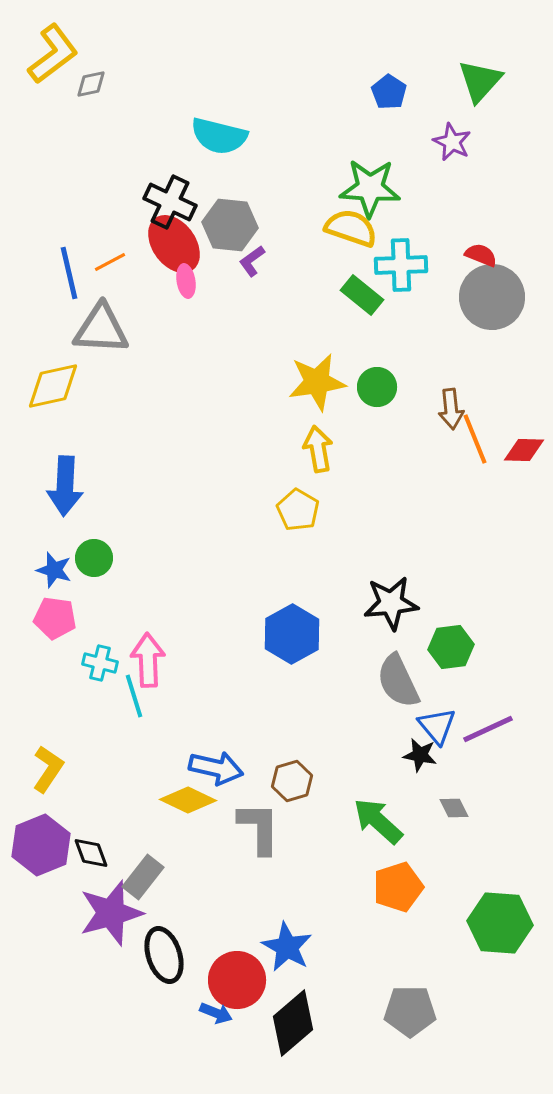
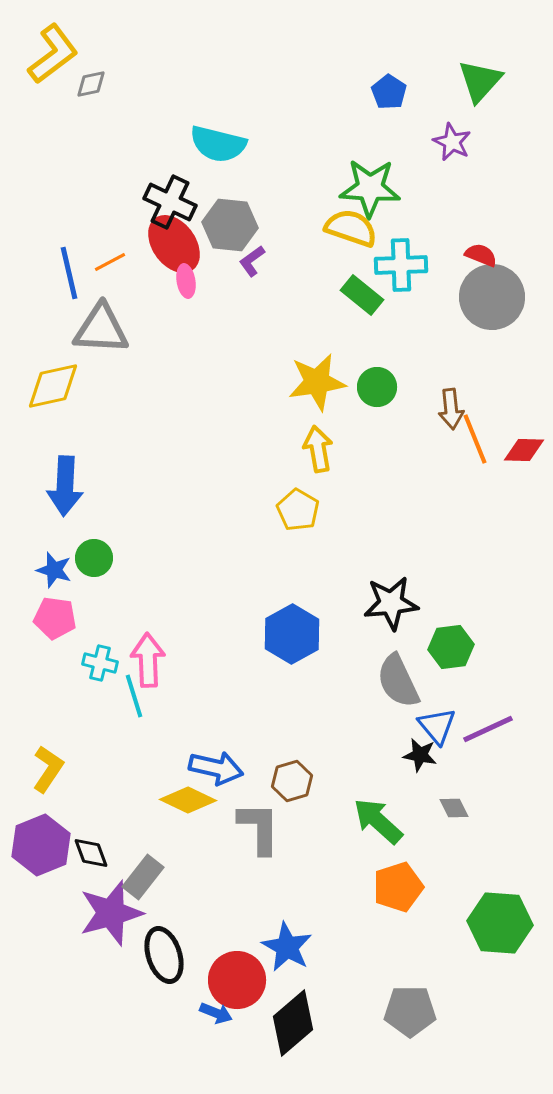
cyan semicircle at (219, 136): moved 1 px left, 8 px down
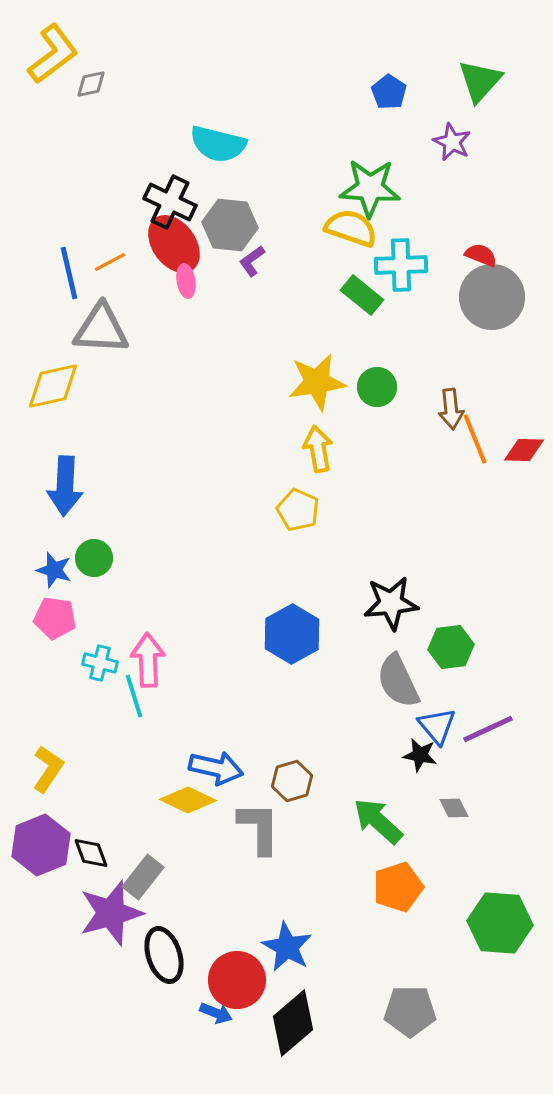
yellow pentagon at (298, 510): rotated 6 degrees counterclockwise
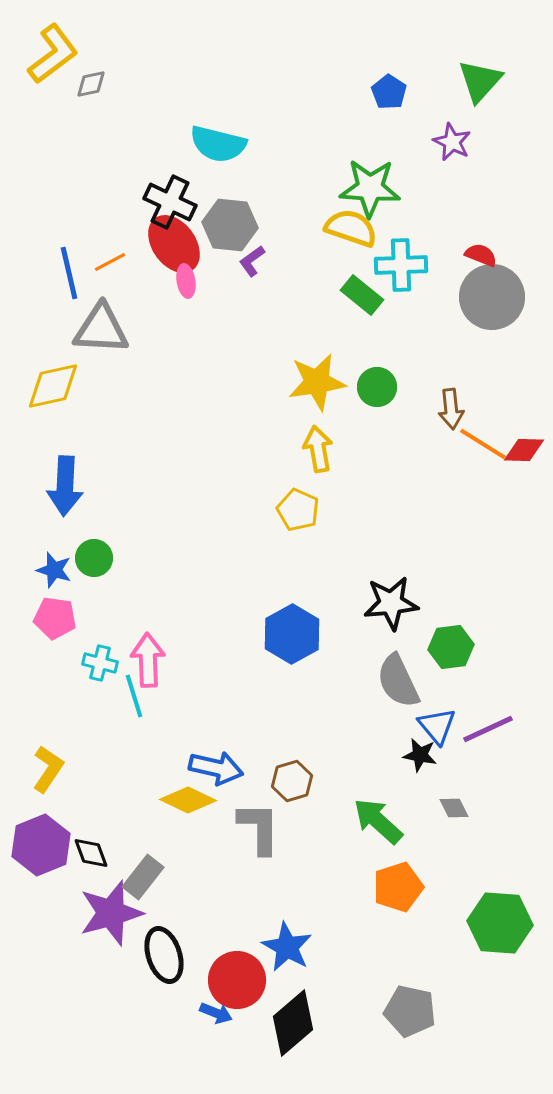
orange line at (475, 439): moved 8 px right, 5 px down; rotated 36 degrees counterclockwise
gray pentagon at (410, 1011): rotated 12 degrees clockwise
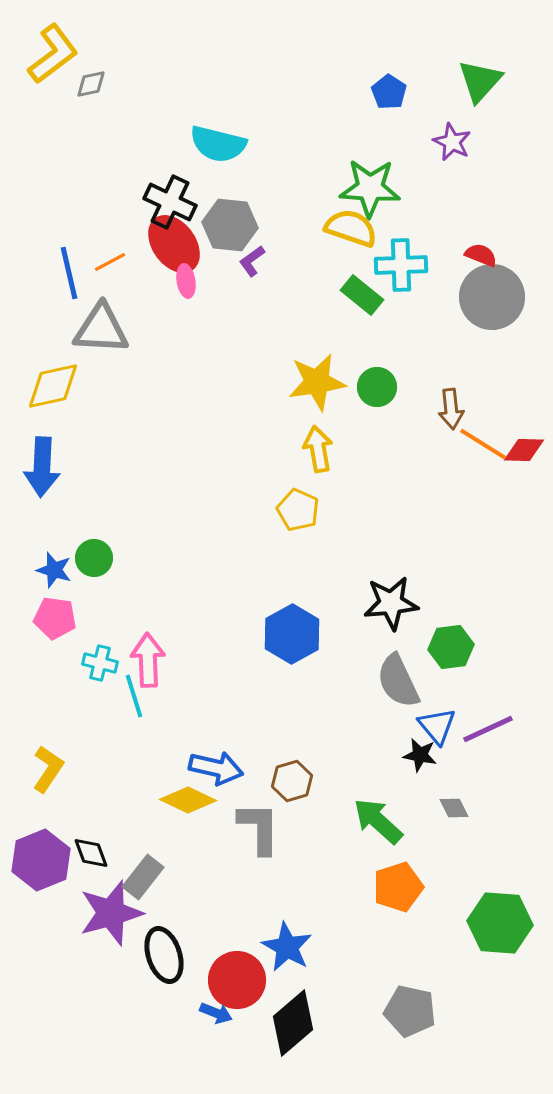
blue arrow at (65, 486): moved 23 px left, 19 px up
purple hexagon at (41, 845): moved 15 px down
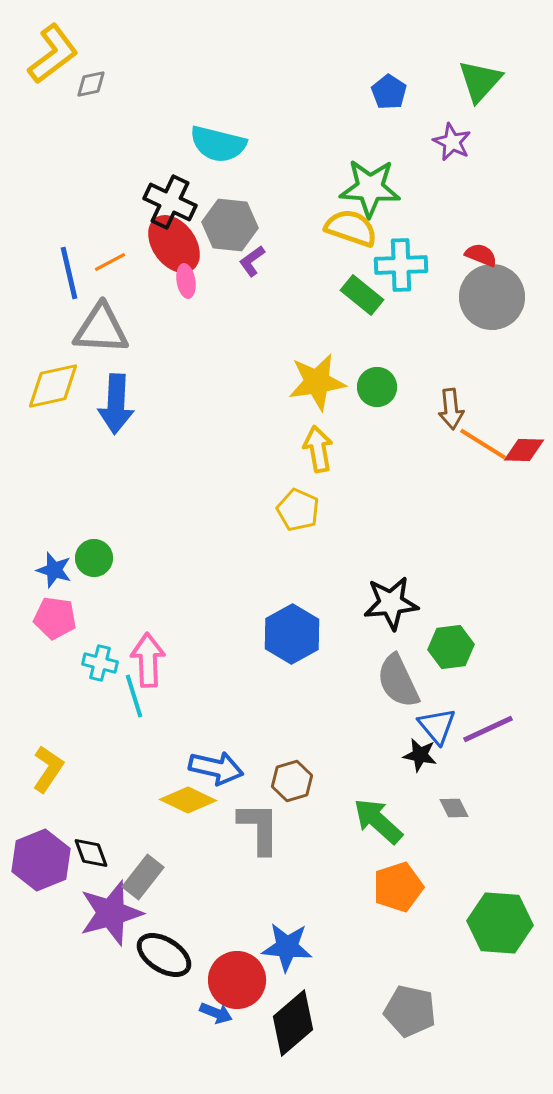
blue arrow at (42, 467): moved 74 px right, 63 px up
blue star at (287, 947): rotated 24 degrees counterclockwise
black ellipse at (164, 955): rotated 40 degrees counterclockwise
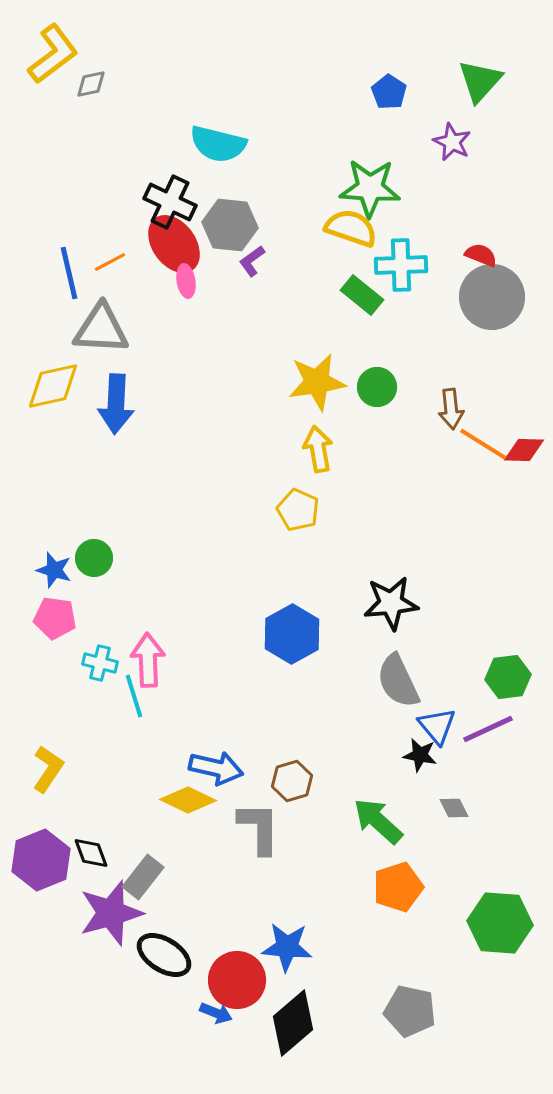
green hexagon at (451, 647): moved 57 px right, 30 px down
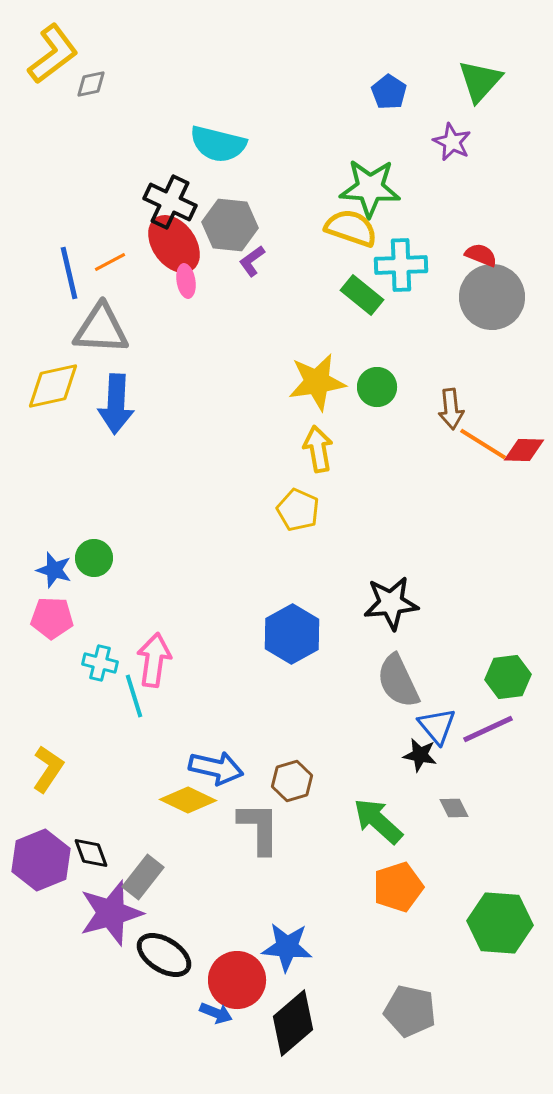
pink pentagon at (55, 618): moved 3 px left; rotated 6 degrees counterclockwise
pink arrow at (148, 660): moved 6 px right; rotated 10 degrees clockwise
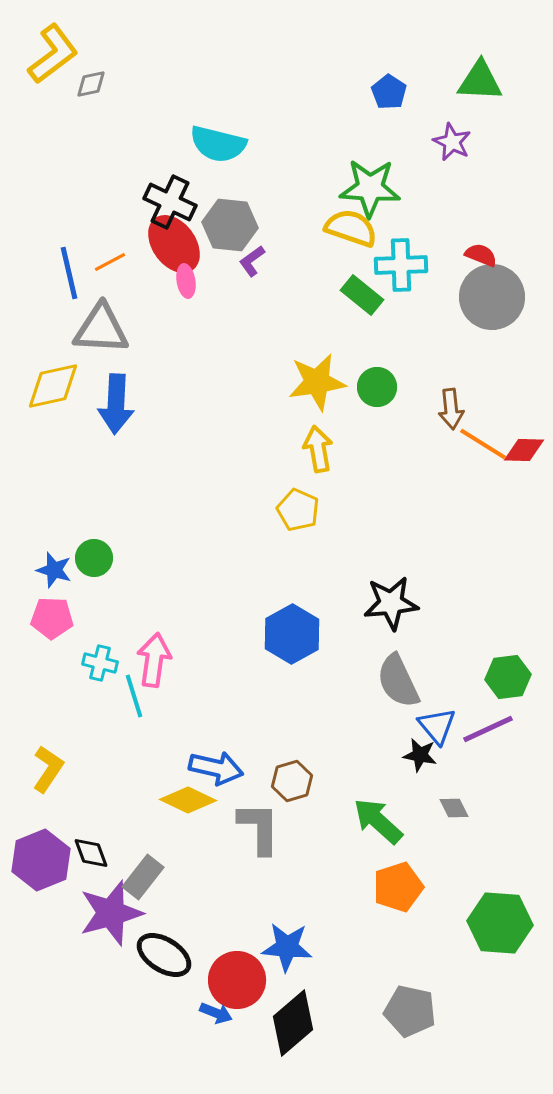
green triangle at (480, 81): rotated 51 degrees clockwise
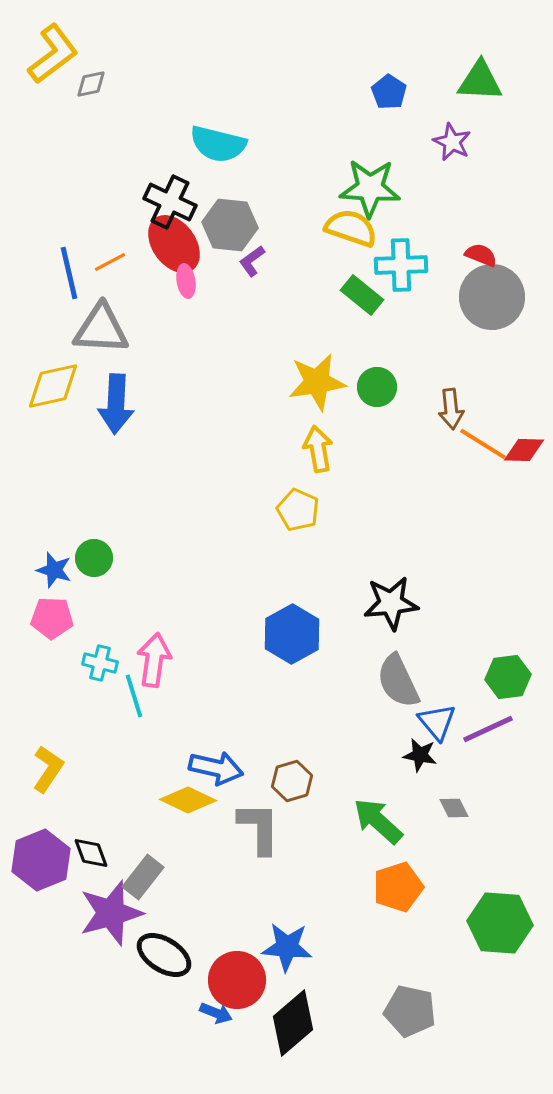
blue triangle at (437, 726): moved 4 px up
